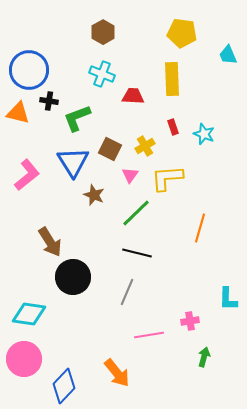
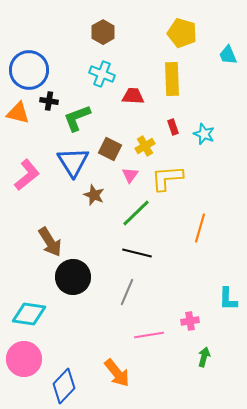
yellow pentagon: rotated 8 degrees clockwise
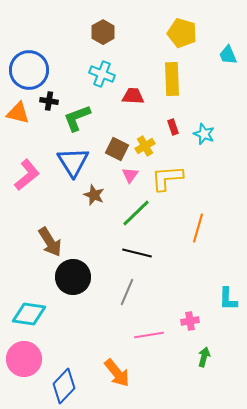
brown square: moved 7 px right
orange line: moved 2 px left
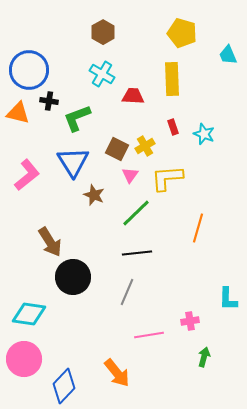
cyan cross: rotated 10 degrees clockwise
black line: rotated 20 degrees counterclockwise
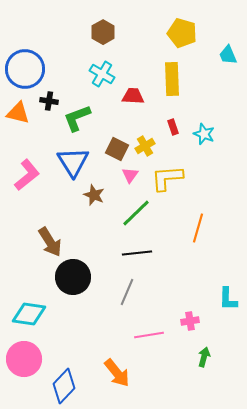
blue circle: moved 4 px left, 1 px up
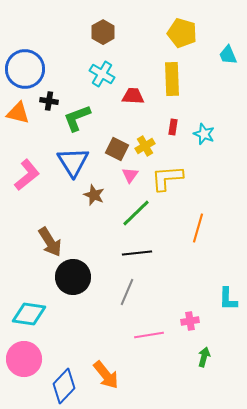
red rectangle: rotated 28 degrees clockwise
orange arrow: moved 11 px left, 2 px down
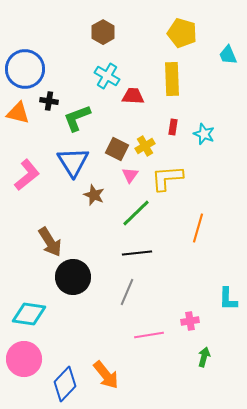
cyan cross: moved 5 px right, 2 px down
blue diamond: moved 1 px right, 2 px up
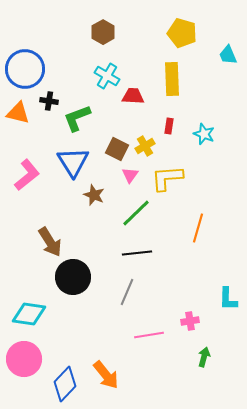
red rectangle: moved 4 px left, 1 px up
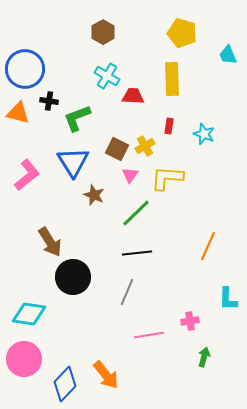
yellow L-shape: rotated 8 degrees clockwise
orange line: moved 10 px right, 18 px down; rotated 8 degrees clockwise
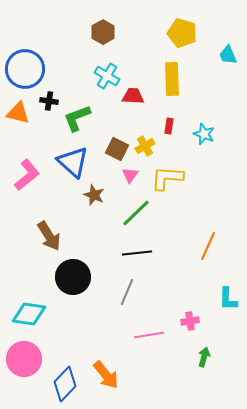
blue triangle: rotated 16 degrees counterclockwise
brown arrow: moved 1 px left, 6 px up
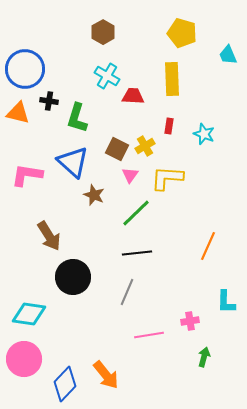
green L-shape: rotated 52 degrees counterclockwise
pink L-shape: rotated 132 degrees counterclockwise
cyan L-shape: moved 2 px left, 3 px down
